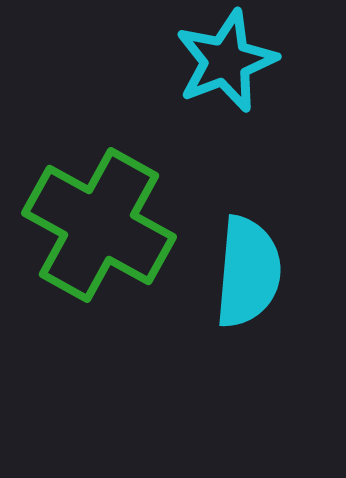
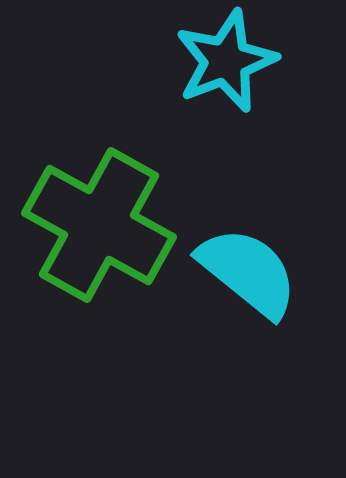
cyan semicircle: rotated 56 degrees counterclockwise
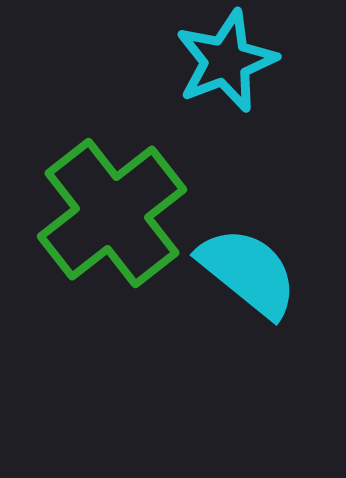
green cross: moved 13 px right, 12 px up; rotated 23 degrees clockwise
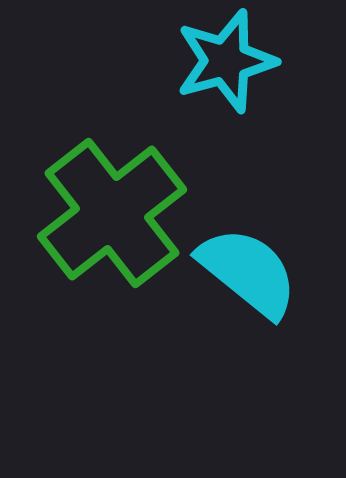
cyan star: rotated 6 degrees clockwise
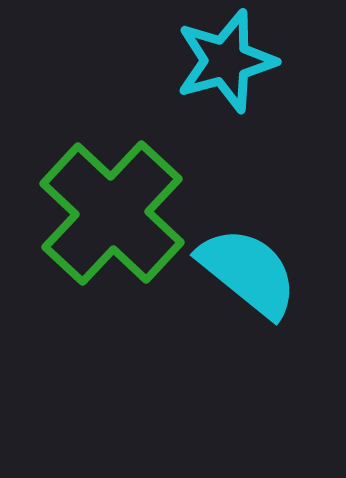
green cross: rotated 9 degrees counterclockwise
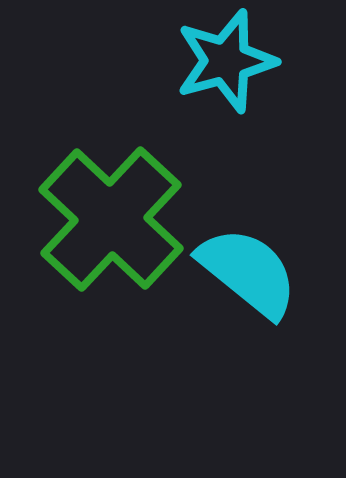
green cross: moved 1 px left, 6 px down
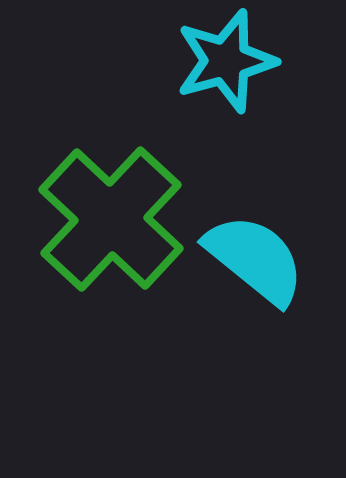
cyan semicircle: moved 7 px right, 13 px up
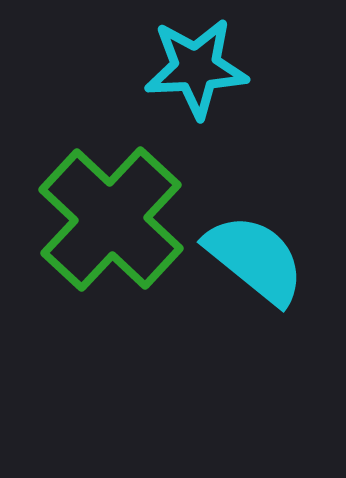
cyan star: moved 30 px left, 7 px down; rotated 12 degrees clockwise
